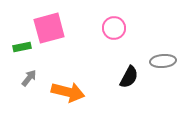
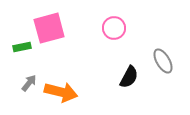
gray ellipse: rotated 65 degrees clockwise
gray arrow: moved 5 px down
orange arrow: moved 7 px left
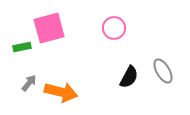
gray ellipse: moved 10 px down
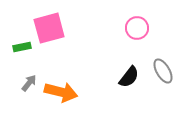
pink circle: moved 23 px right
black semicircle: rotated 10 degrees clockwise
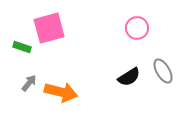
green rectangle: rotated 30 degrees clockwise
black semicircle: rotated 20 degrees clockwise
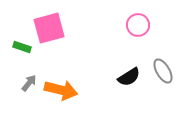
pink circle: moved 1 px right, 3 px up
orange arrow: moved 2 px up
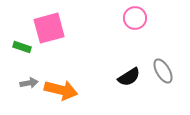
pink circle: moved 3 px left, 7 px up
gray arrow: rotated 42 degrees clockwise
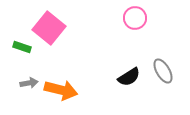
pink square: rotated 36 degrees counterclockwise
